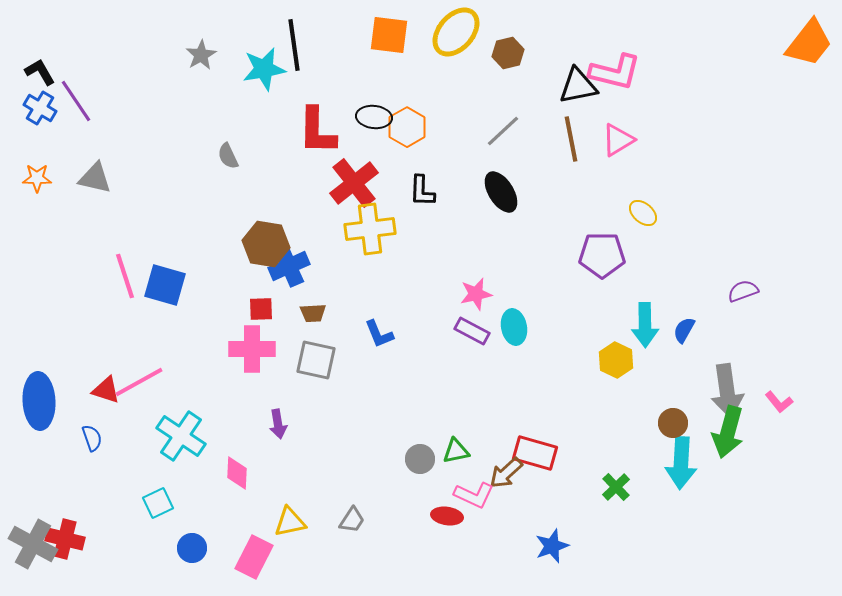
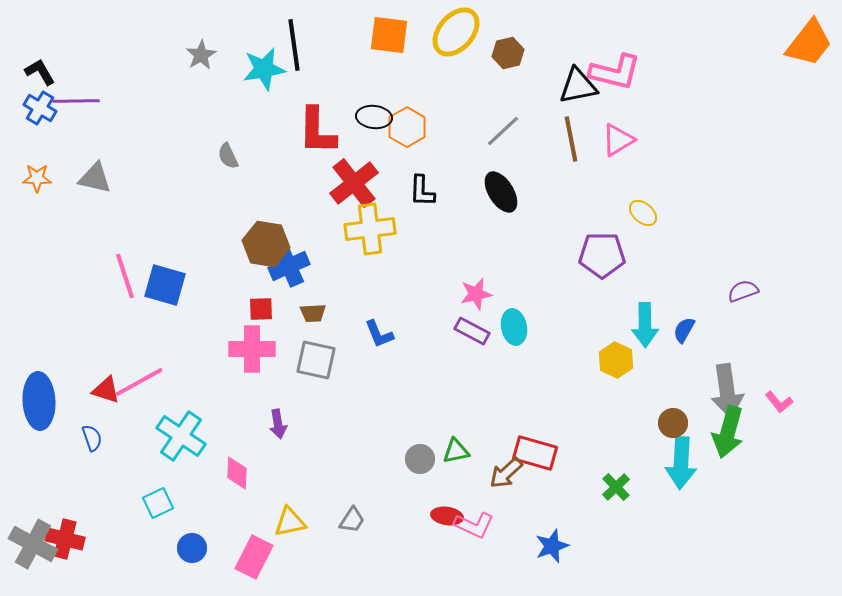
purple line at (76, 101): rotated 57 degrees counterclockwise
pink L-shape at (474, 495): moved 30 px down
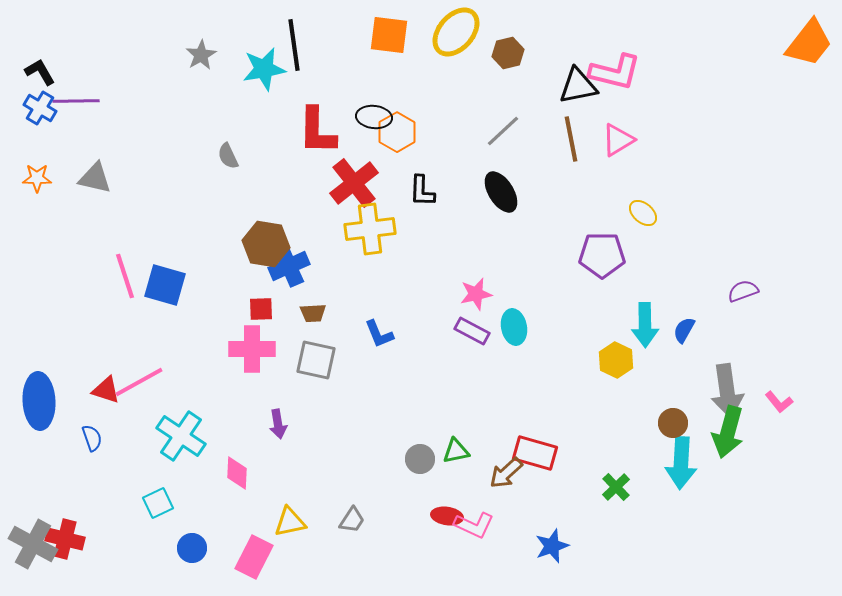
orange hexagon at (407, 127): moved 10 px left, 5 px down
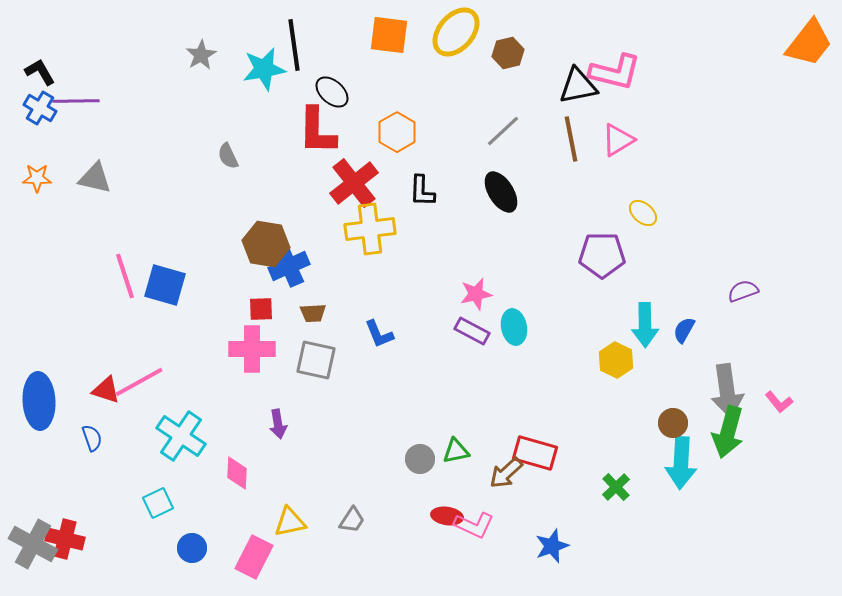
black ellipse at (374, 117): moved 42 px left, 25 px up; rotated 36 degrees clockwise
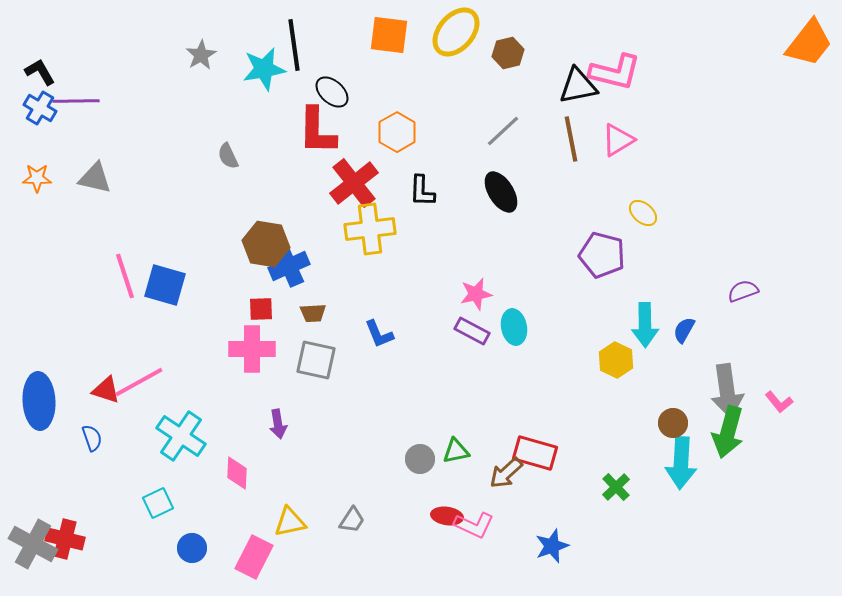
purple pentagon at (602, 255): rotated 15 degrees clockwise
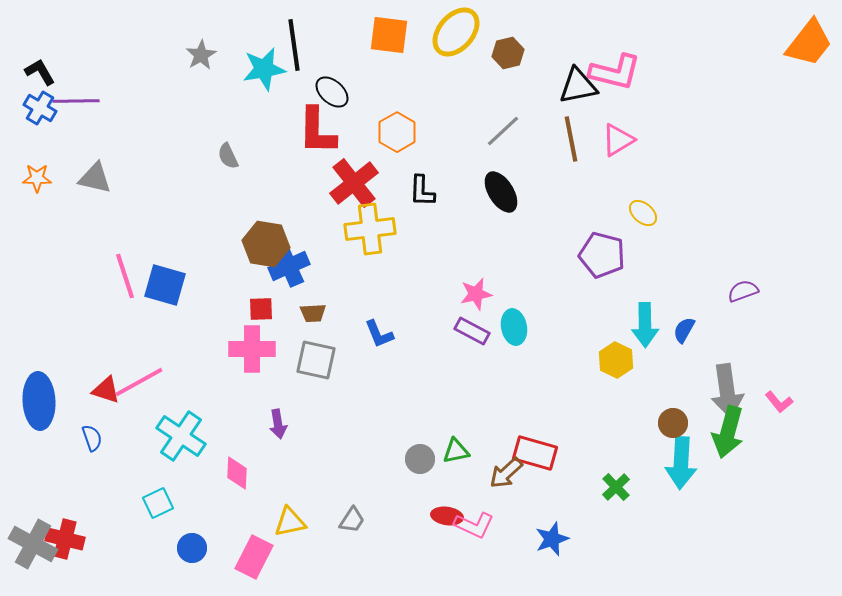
blue star at (552, 546): moved 7 px up
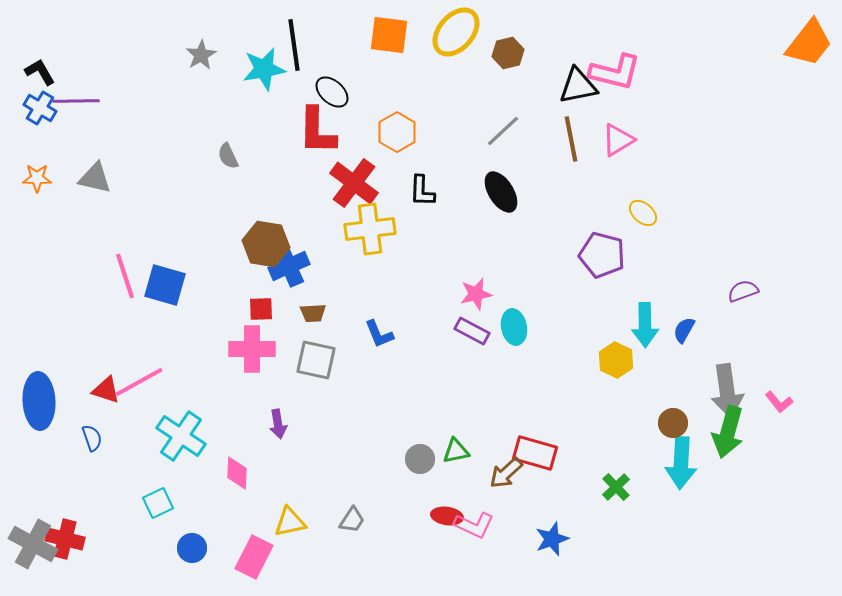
red cross at (354, 183): rotated 15 degrees counterclockwise
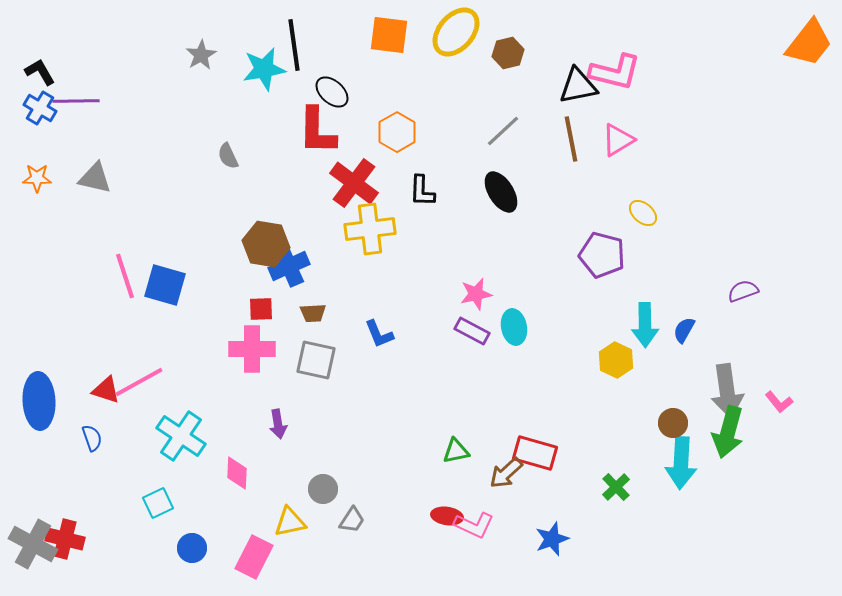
gray circle at (420, 459): moved 97 px left, 30 px down
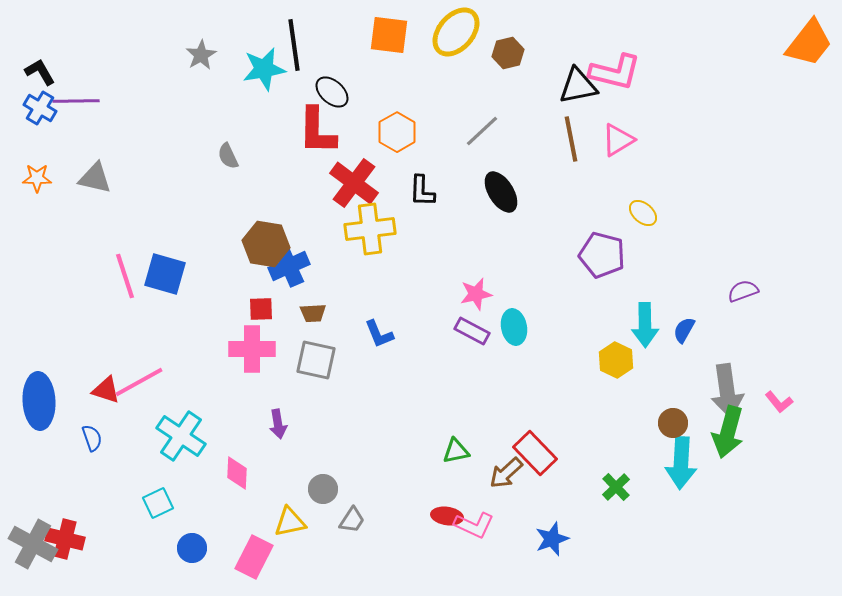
gray line at (503, 131): moved 21 px left
blue square at (165, 285): moved 11 px up
red rectangle at (535, 453): rotated 30 degrees clockwise
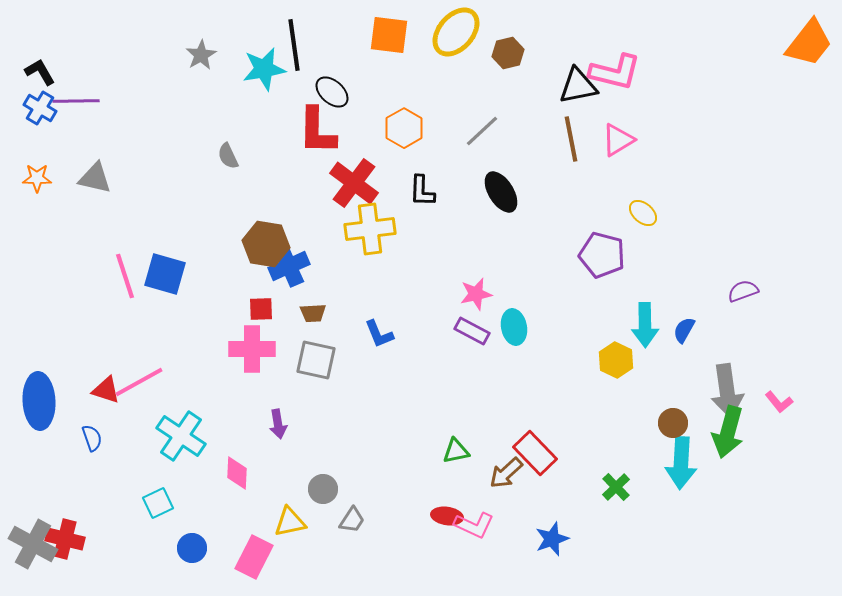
orange hexagon at (397, 132): moved 7 px right, 4 px up
